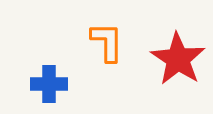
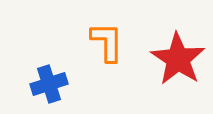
blue cross: rotated 18 degrees counterclockwise
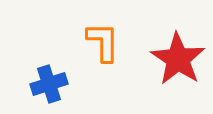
orange L-shape: moved 4 px left
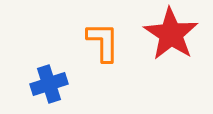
red star: moved 7 px left, 25 px up
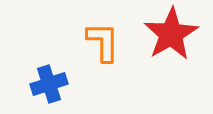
red star: rotated 8 degrees clockwise
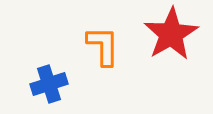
orange L-shape: moved 4 px down
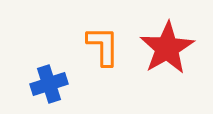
red star: moved 4 px left, 14 px down
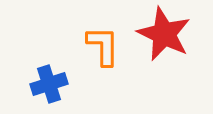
red star: moved 3 px left, 14 px up; rotated 16 degrees counterclockwise
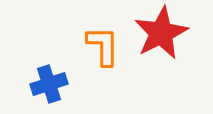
red star: moved 3 px left, 1 px up; rotated 20 degrees clockwise
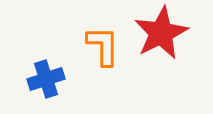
blue cross: moved 3 px left, 5 px up
